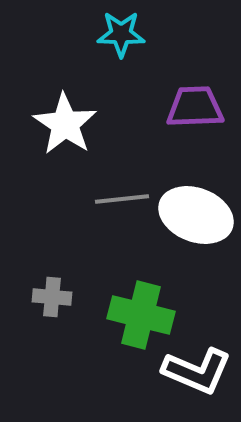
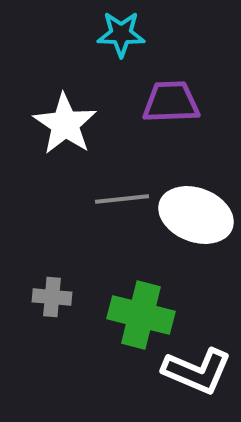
purple trapezoid: moved 24 px left, 5 px up
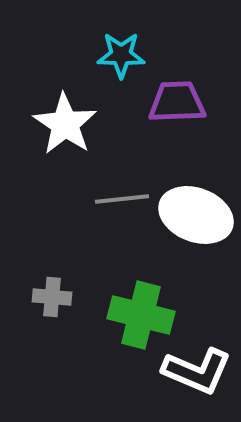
cyan star: moved 21 px down
purple trapezoid: moved 6 px right
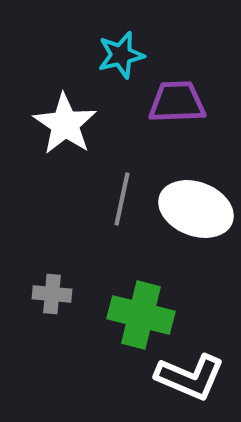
cyan star: rotated 15 degrees counterclockwise
gray line: rotated 72 degrees counterclockwise
white ellipse: moved 6 px up
gray cross: moved 3 px up
white L-shape: moved 7 px left, 6 px down
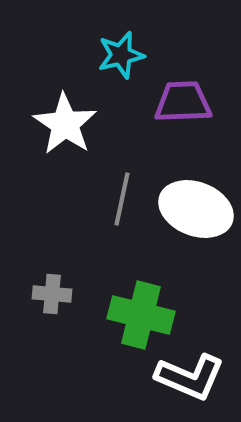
purple trapezoid: moved 6 px right
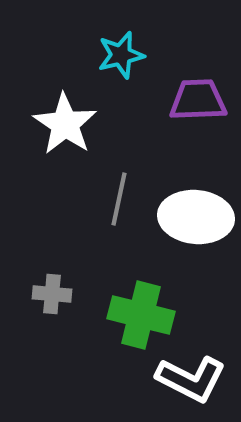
purple trapezoid: moved 15 px right, 2 px up
gray line: moved 3 px left
white ellipse: moved 8 px down; rotated 16 degrees counterclockwise
white L-shape: moved 1 px right, 2 px down; rotated 4 degrees clockwise
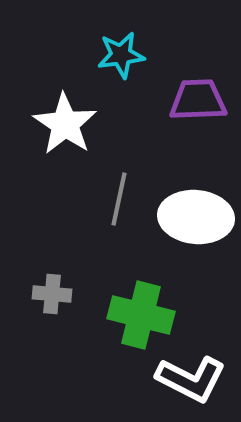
cyan star: rotated 6 degrees clockwise
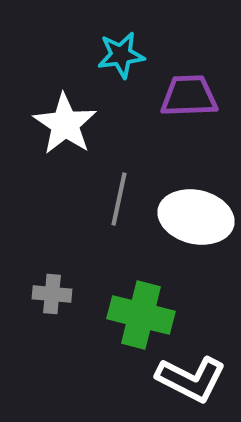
purple trapezoid: moved 9 px left, 4 px up
white ellipse: rotated 8 degrees clockwise
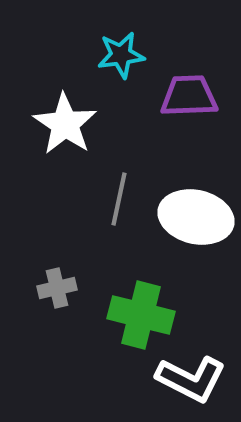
gray cross: moved 5 px right, 6 px up; rotated 18 degrees counterclockwise
